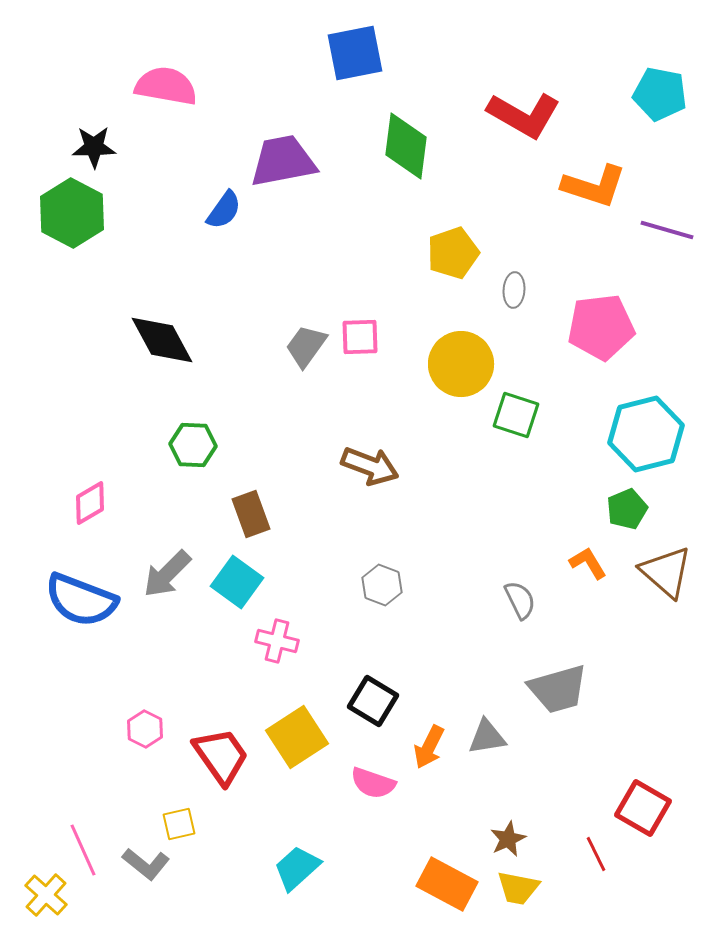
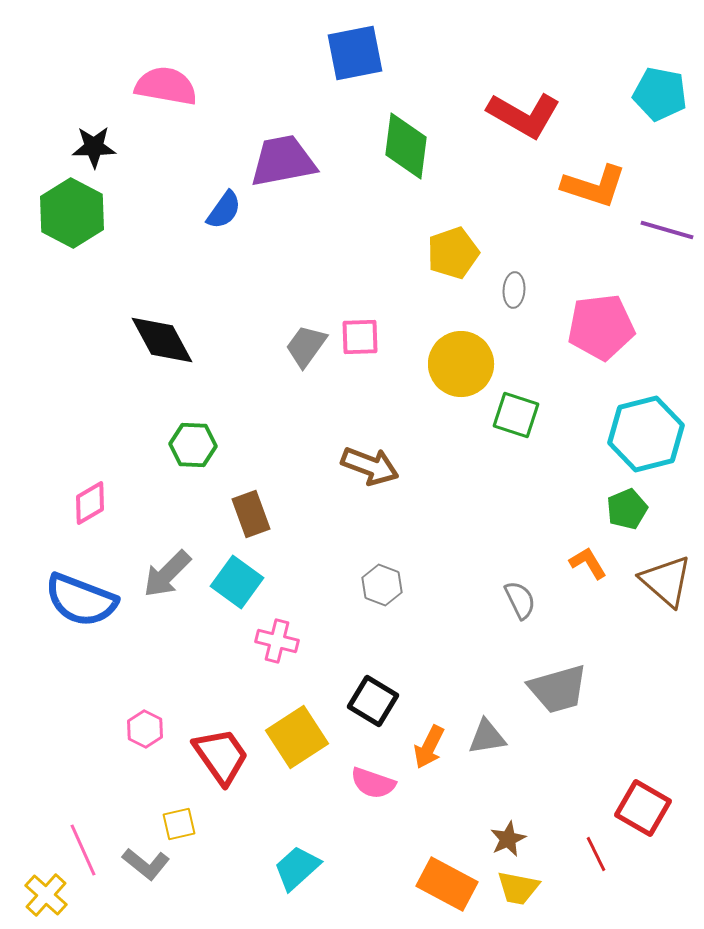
brown triangle at (666, 572): moved 9 px down
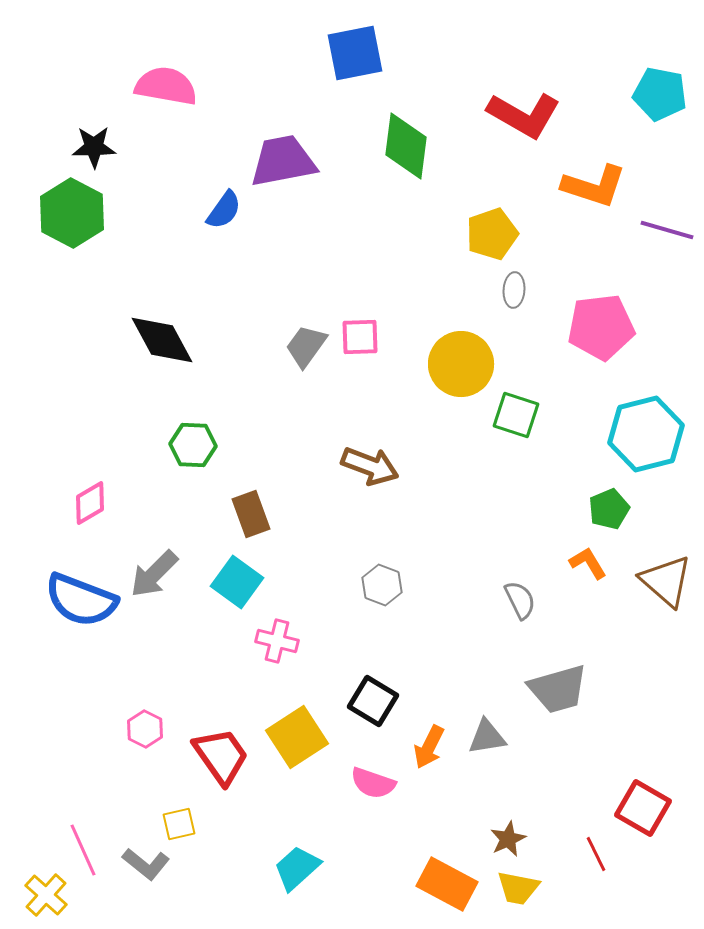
yellow pentagon at (453, 253): moved 39 px right, 19 px up
green pentagon at (627, 509): moved 18 px left
gray arrow at (167, 574): moved 13 px left
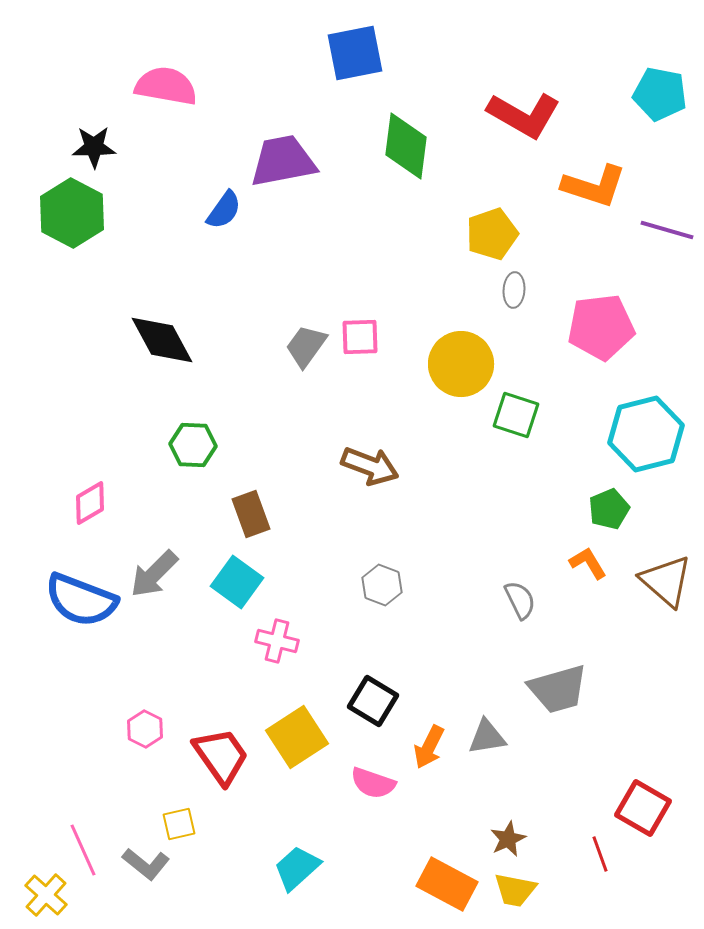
red line at (596, 854): moved 4 px right; rotated 6 degrees clockwise
yellow trapezoid at (518, 888): moved 3 px left, 2 px down
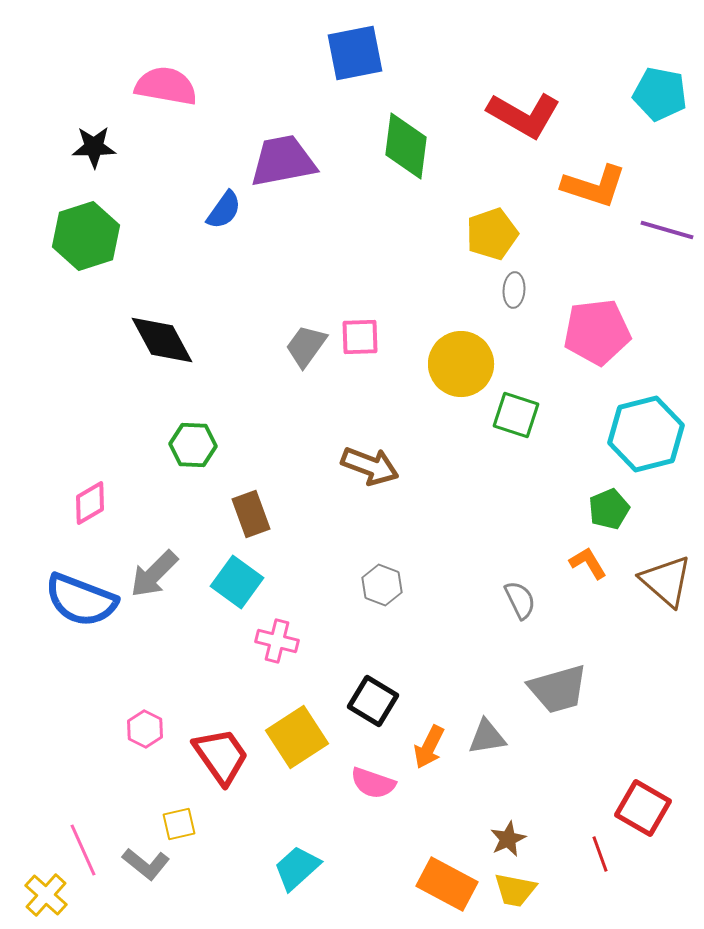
green hexagon at (72, 213): moved 14 px right, 23 px down; rotated 14 degrees clockwise
pink pentagon at (601, 327): moved 4 px left, 5 px down
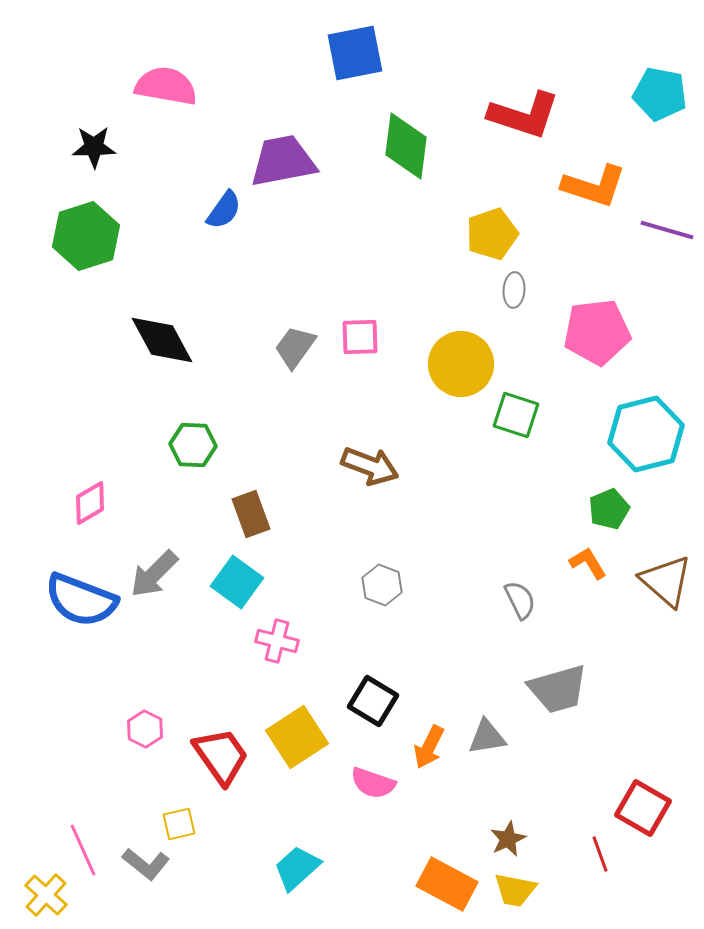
red L-shape at (524, 115): rotated 12 degrees counterclockwise
gray trapezoid at (306, 346): moved 11 px left, 1 px down
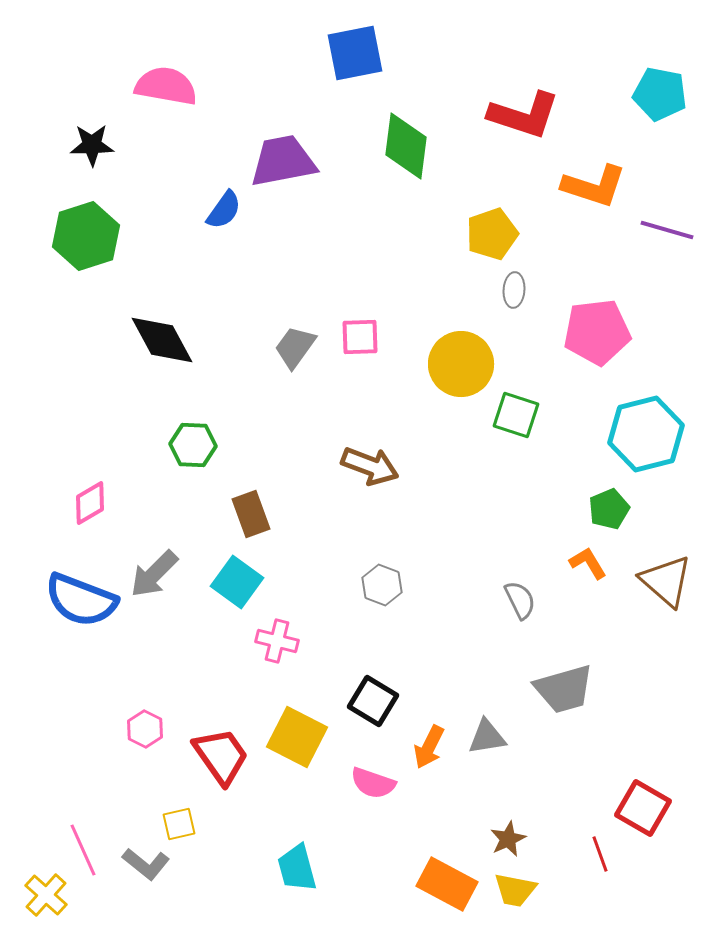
black star at (94, 147): moved 2 px left, 2 px up
gray trapezoid at (558, 689): moved 6 px right
yellow square at (297, 737): rotated 30 degrees counterclockwise
cyan trapezoid at (297, 868): rotated 63 degrees counterclockwise
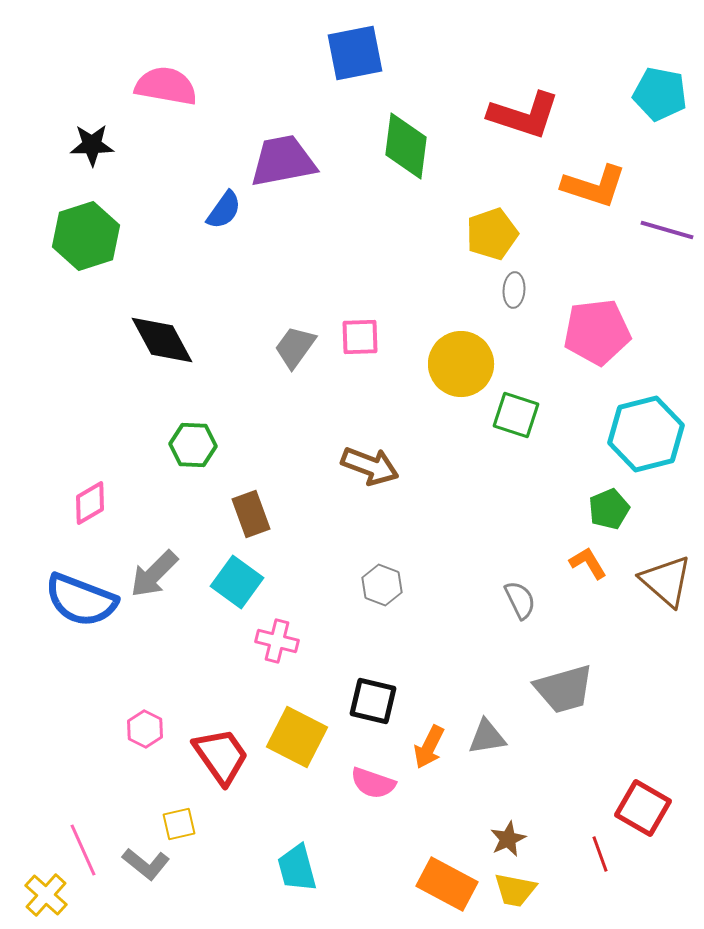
black square at (373, 701): rotated 18 degrees counterclockwise
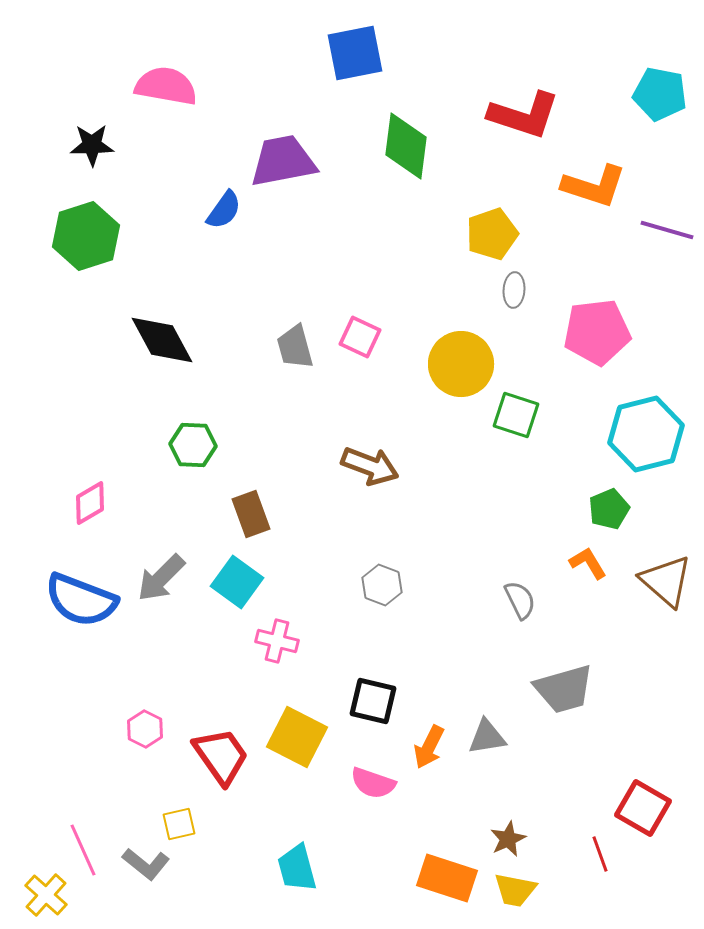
pink square at (360, 337): rotated 27 degrees clockwise
gray trapezoid at (295, 347): rotated 51 degrees counterclockwise
gray arrow at (154, 574): moved 7 px right, 4 px down
orange rectangle at (447, 884): moved 6 px up; rotated 10 degrees counterclockwise
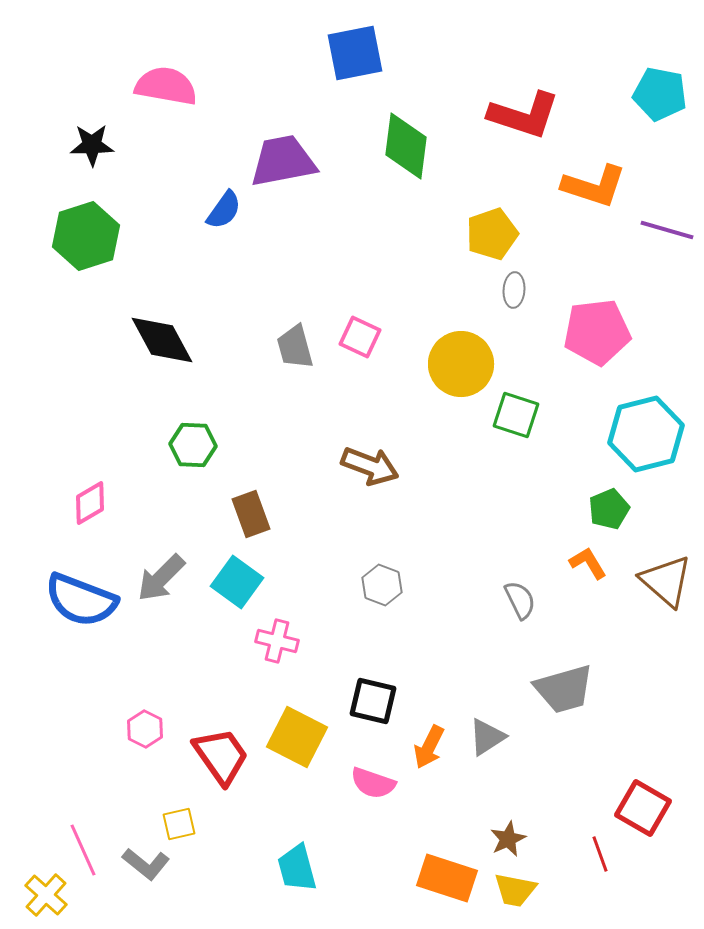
gray triangle at (487, 737): rotated 24 degrees counterclockwise
